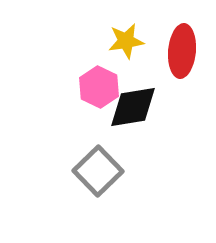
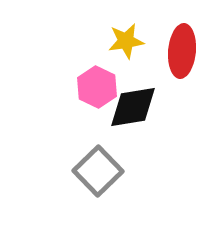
pink hexagon: moved 2 px left
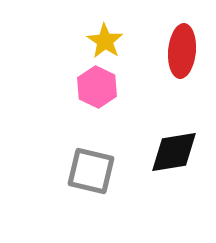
yellow star: moved 21 px left; rotated 30 degrees counterclockwise
black diamond: moved 41 px right, 45 px down
gray square: moved 7 px left; rotated 33 degrees counterclockwise
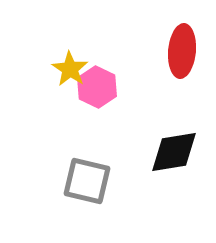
yellow star: moved 35 px left, 28 px down
gray square: moved 4 px left, 10 px down
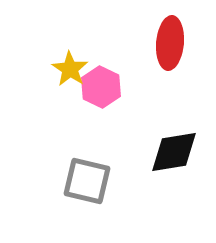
red ellipse: moved 12 px left, 8 px up
pink hexagon: moved 4 px right
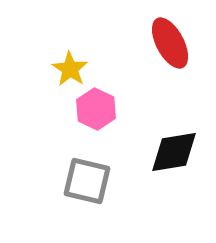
red ellipse: rotated 33 degrees counterclockwise
pink hexagon: moved 5 px left, 22 px down
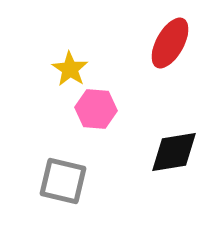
red ellipse: rotated 57 degrees clockwise
pink hexagon: rotated 21 degrees counterclockwise
gray square: moved 24 px left
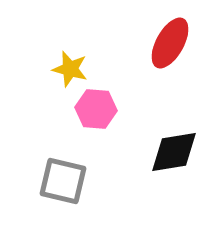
yellow star: rotated 18 degrees counterclockwise
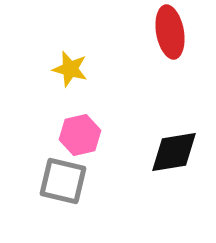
red ellipse: moved 11 px up; rotated 39 degrees counterclockwise
pink hexagon: moved 16 px left, 26 px down; rotated 18 degrees counterclockwise
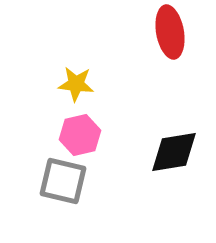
yellow star: moved 6 px right, 15 px down; rotated 9 degrees counterclockwise
